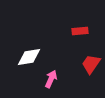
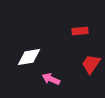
pink arrow: rotated 90 degrees counterclockwise
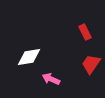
red rectangle: moved 5 px right, 1 px down; rotated 70 degrees clockwise
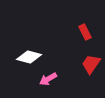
white diamond: rotated 25 degrees clockwise
pink arrow: moved 3 px left; rotated 54 degrees counterclockwise
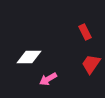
white diamond: rotated 15 degrees counterclockwise
